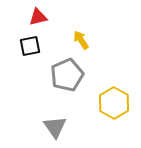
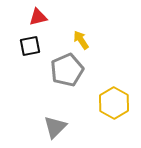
gray pentagon: moved 5 px up
gray triangle: rotated 20 degrees clockwise
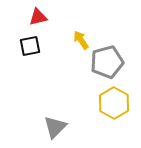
gray pentagon: moved 40 px right, 8 px up; rotated 8 degrees clockwise
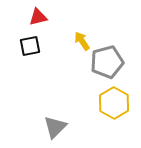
yellow arrow: moved 1 px right, 1 px down
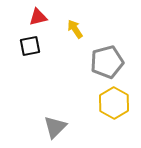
yellow arrow: moved 7 px left, 12 px up
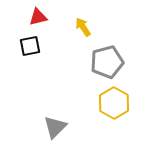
yellow arrow: moved 8 px right, 2 px up
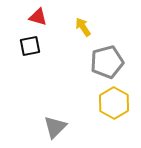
red triangle: rotated 30 degrees clockwise
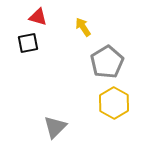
black square: moved 2 px left, 3 px up
gray pentagon: rotated 16 degrees counterclockwise
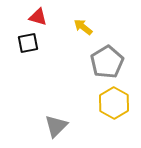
yellow arrow: rotated 18 degrees counterclockwise
gray triangle: moved 1 px right, 1 px up
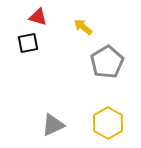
yellow hexagon: moved 6 px left, 20 px down
gray triangle: moved 3 px left, 1 px up; rotated 20 degrees clockwise
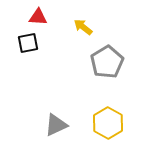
red triangle: rotated 12 degrees counterclockwise
gray triangle: moved 3 px right
